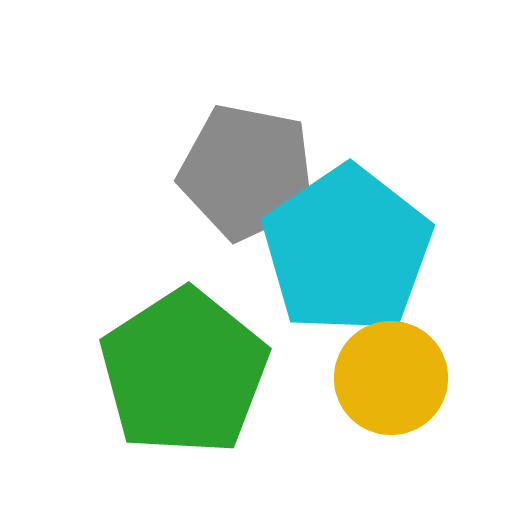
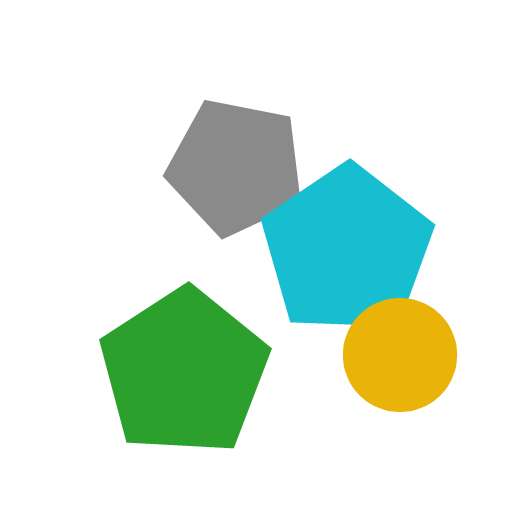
gray pentagon: moved 11 px left, 5 px up
yellow circle: moved 9 px right, 23 px up
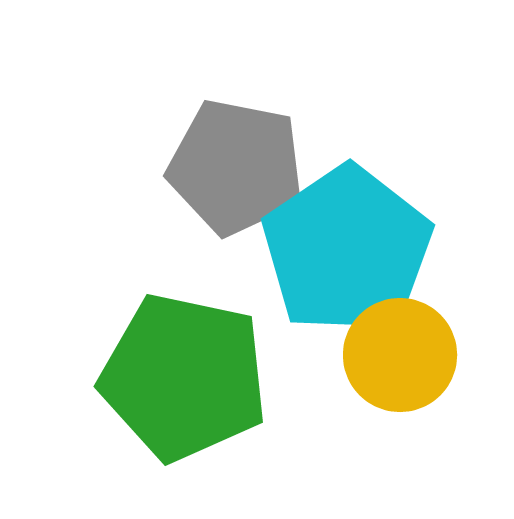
green pentagon: moved 5 px down; rotated 27 degrees counterclockwise
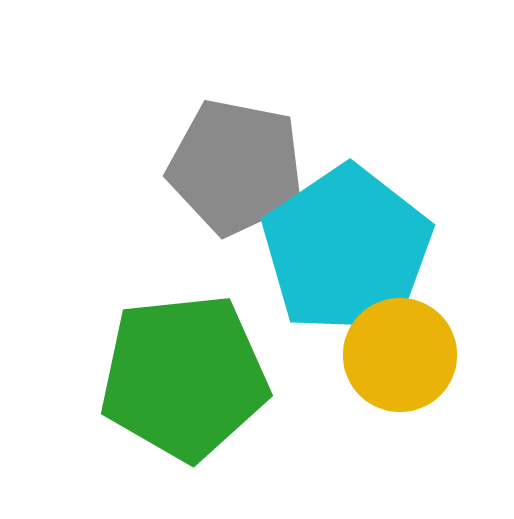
green pentagon: rotated 18 degrees counterclockwise
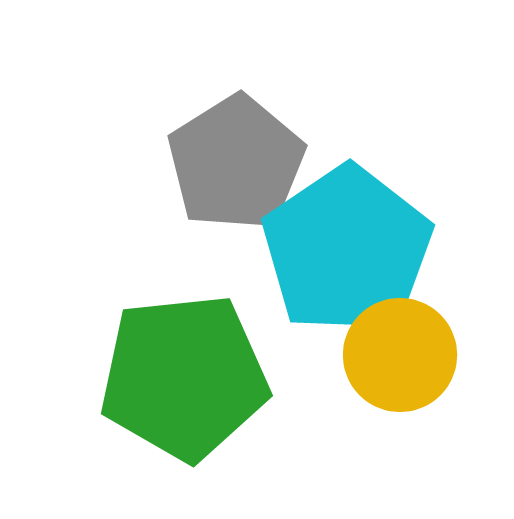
gray pentagon: moved 4 px up; rotated 29 degrees clockwise
